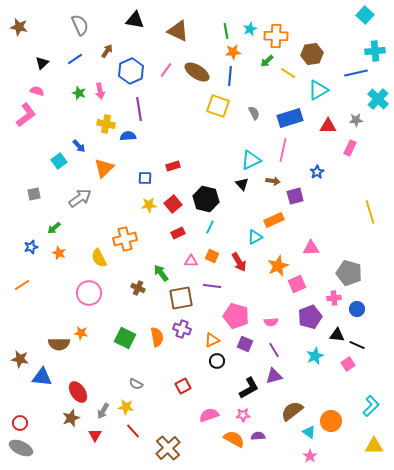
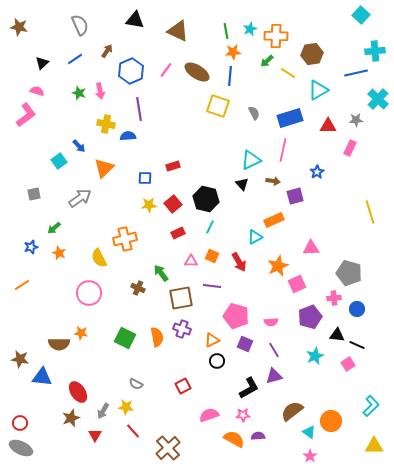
cyan square at (365, 15): moved 4 px left
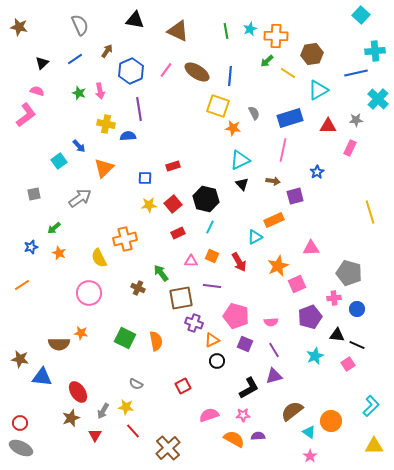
orange star at (233, 52): moved 76 px down; rotated 14 degrees clockwise
cyan triangle at (251, 160): moved 11 px left
purple cross at (182, 329): moved 12 px right, 6 px up
orange semicircle at (157, 337): moved 1 px left, 4 px down
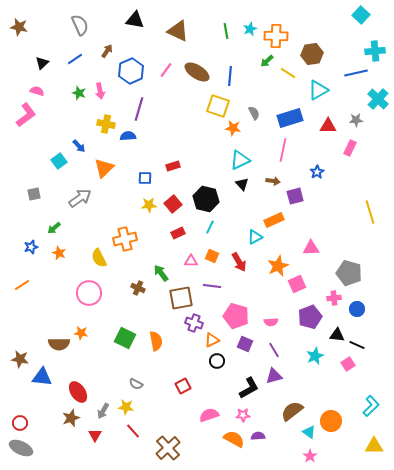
purple line at (139, 109): rotated 25 degrees clockwise
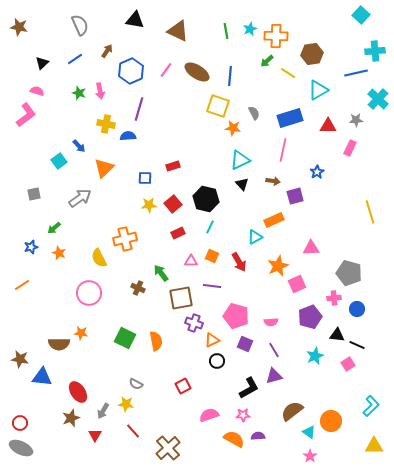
yellow star at (126, 407): moved 3 px up
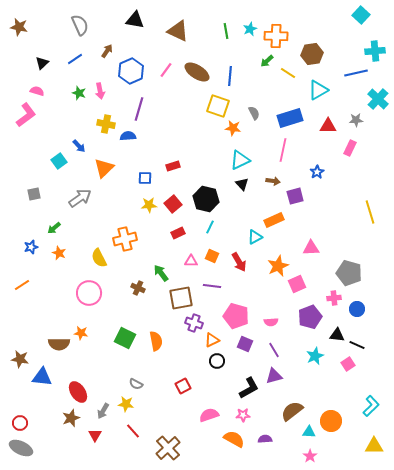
cyan triangle at (309, 432): rotated 32 degrees counterclockwise
purple semicircle at (258, 436): moved 7 px right, 3 px down
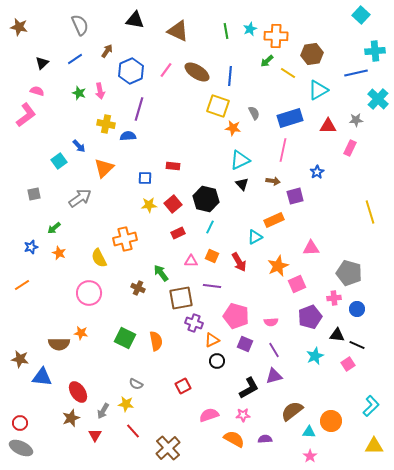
red rectangle at (173, 166): rotated 24 degrees clockwise
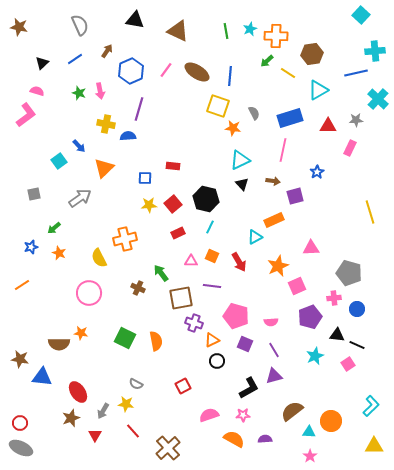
pink square at (297, 284): moved 2 px down
